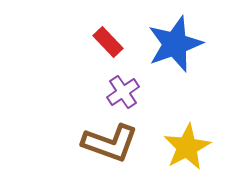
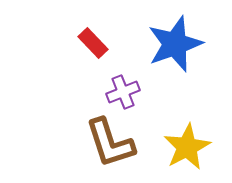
red rectangle: moved 15 px left, 1 px down
purple cross: rotated 12 degrees clockwise
brown L-shape: rotated 52 degrees clockwise
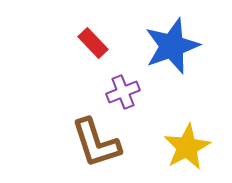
blue star: moved 3 px left, 2 px down
brown L-shape: moved 14 px left
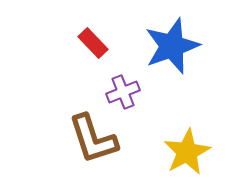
brown L-shape: moved 3 px left, 4 px up
yellow star: moved 5 px down
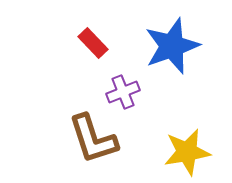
yellow star: rotated 18 degrees clockwise
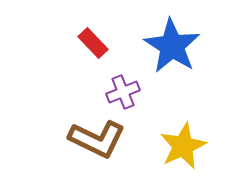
blue star: rotated 20 degrees counterclockwise
brown L-shape: moved 4 px right; rotated 46 degrees counterclockwise
yellow star: moved 4 px left, 6 px up; rotated 15 degrees counterclockwise
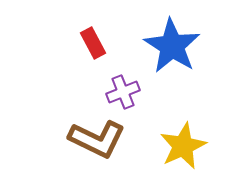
red rectangle: rotated 16 degrees clockwise
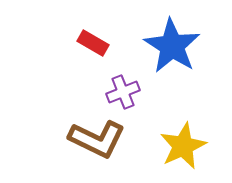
red rectangle: rotated 32 degrees counterclockwise
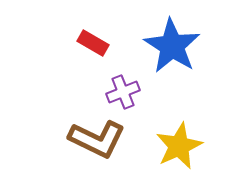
yellow star: moved 4 px left
